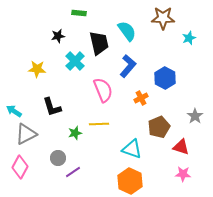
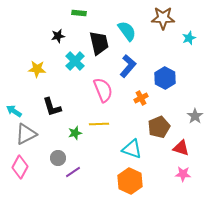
red triangle: moved 1 px down
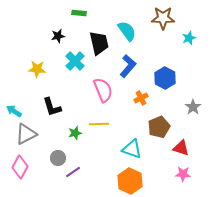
gray star: moved 2 px left, 9 px up
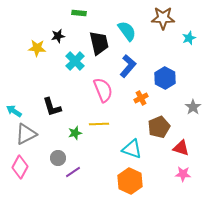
yellow star: moved 21 px up
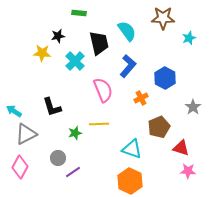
yellow star: moved 5 px right, 5 px down
pink star: moved 5 px right, 3 px up
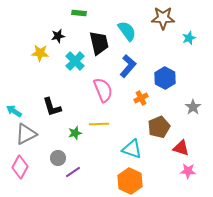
yellow star: moved 2 px left
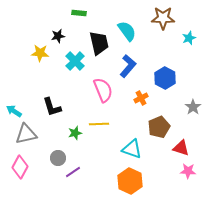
gray triangle: rotated 15 degrees clockwise
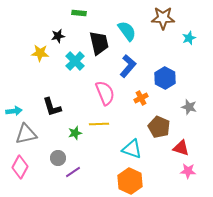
pink semicircle: moved 2 px right, 3 px down
gray star: moved 4 px left; rotated 21 degrees counterclockwise
cyan arrow: rotated 140 degrees clockwise
brown pentagon: rotated 25 degrees counterclockwise
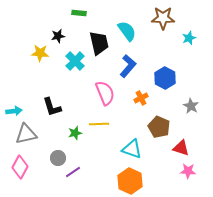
gray star: moved 2 px right, 1 px up; rotated 14 degrees clockwise
